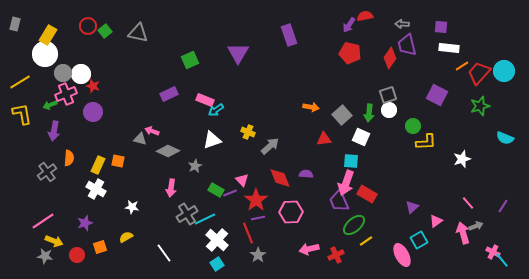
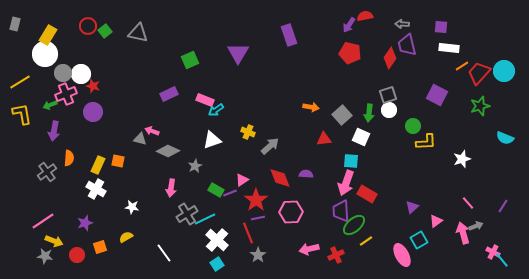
pink triangle at (242, 180): rotated 40 degrees clockwise
purple trapezoid at (339, 201): moved 2 px right, 10 px down; rotated 20 degrees clockwise
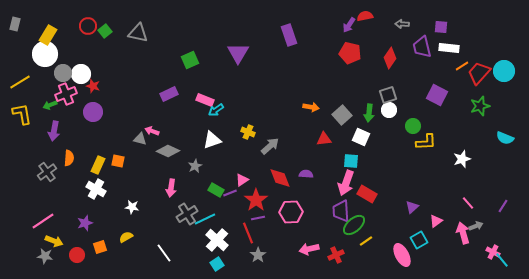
purple trapezoid at (407, 45): moved 15 px right, 2 px down
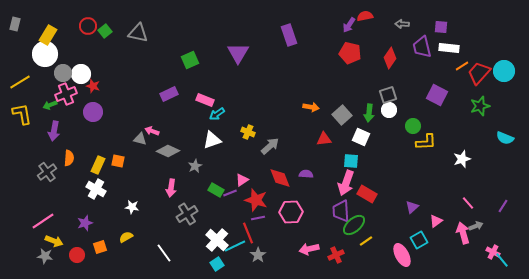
cyan arrow at (216, 110): moved 1 px right, 4 px down
red star at (256, 200): rotated 20 degrees counterclockwise
cyan line at (205, 219): moved 30 px right, 27 px down
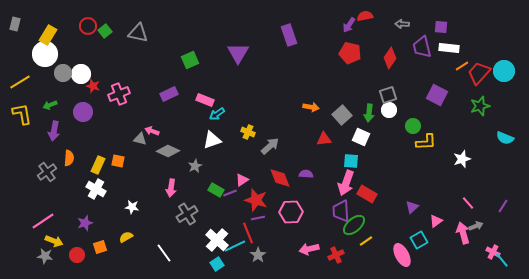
pink cross at (66, 94): moved 53 px right
purple circle at (93, 112): moved 10 px left
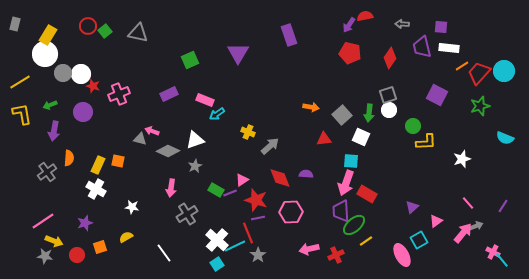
white triangle at (212, 140): moved 17 px left
pink arrow at (463, 233): rotated 55 degrees clockwise
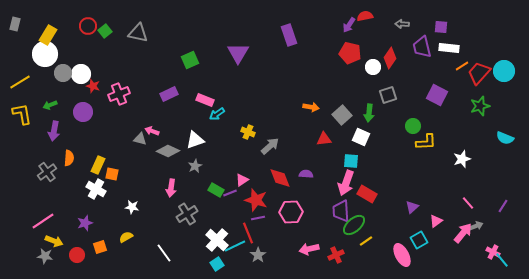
white circle at (389, 110): moved 16 px left, 43 px up
orange square at (118, 161): moved 6 px left, 13 px down
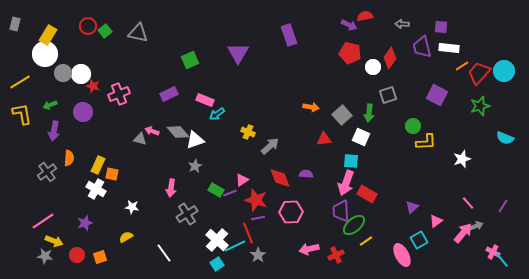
purple arrow at (349, 25): rotated 98 degrees counterclockwise
gray diamond at (168, 151): moved 10 px right, 19 px up; rotated 25 degrees clockwise
orange square at (100, 247): moved 10 px down
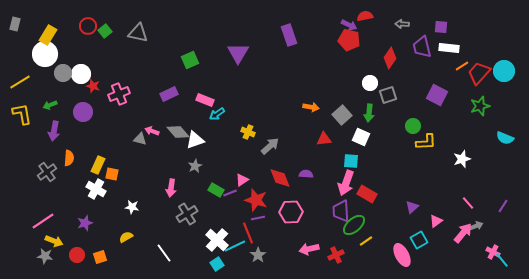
red pentagon at (350, 53): moved 1 px left, 13 px up
white circle at (373, 67): moved 3 px left, 16 px down
